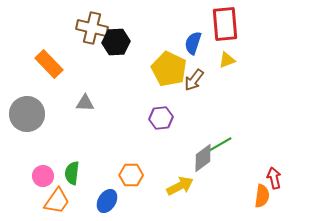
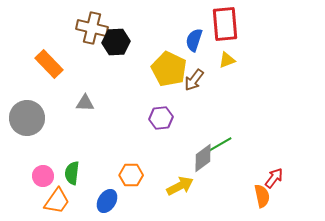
blue semicircle: moved 1 px right, 3 px up
gray circle: moved 4 px down
red arrow: rotated 50 degrees clockwise
orange semicircle: rotated 20 degrees counterclockwise
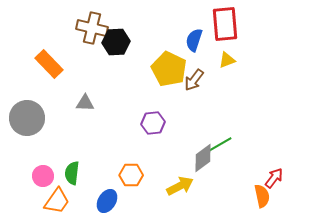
purple hexagon: moved 8 px left, 5 px down
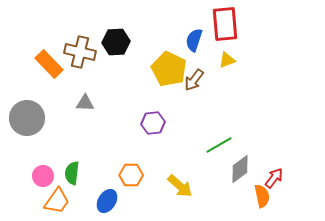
brown cross: moved 12 px left, 24 px down
gray diamond: moved 37 px right, 11 px down
yellow arrow: rotated 68 degrees clockwise
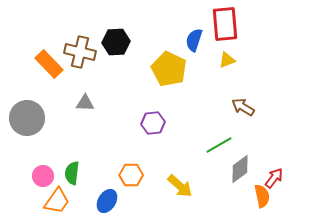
brown arrow: moved 49 px right, 27 px down; rotated 85 degrees clockwise
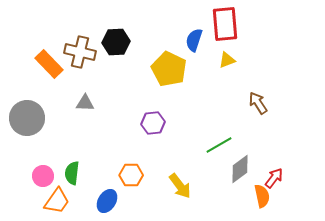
brown arrow: moved 15 px right, 4 px up; rotated 25 degrees clockwise
yellow arrow: rotated 12 degrees clockwise
